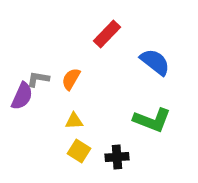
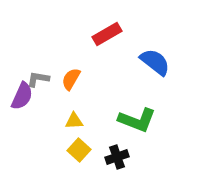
red rectangle: rotated 16 degrees clockwise
green L-shape: moved 15 px left
yellow square: moved 1 px up; rotated 10 degrees clockwise
black cross: rotated 15 degrees counterclockwise
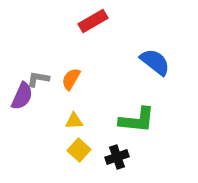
red rectangle: moved 14 px left, 13 px up
green L-shape: rotated 15 degrees counterclockwise
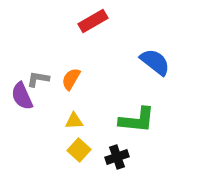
purple semicircle: rotated 132 degrees clockwise
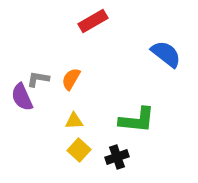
blue semicircle: moved 11 px right, 8 px up
purple semicircle: moved 1 px down
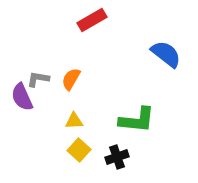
red rectangle: moved 1 px left, 1 px up
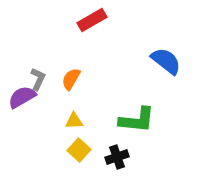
blue semicircle: moved 7 px down
gray L-shape: rotated 105 degrees clockwise
purple semicircle: rotated 84 degrees clockwise
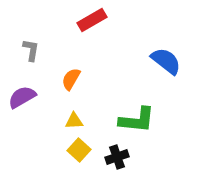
gray L-shape: moved 7 px left, 29 px up; rotated 15 degrees counterclockwise
